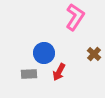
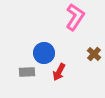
gray rectangle: moved 2 px left, 2 px up
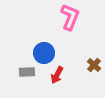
pink L-shape: moved 5 px left; rotated 12 degrees counterclockwise
brown cross: moved 11 px down
red arrow: moved 2 px left, 3 px down
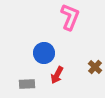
brown cross: moved 1 px right, 2 px down
gray rectangle: moved 12 px down
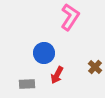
pink L-shape: rotated 12 degrees clockwise
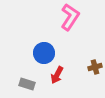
brown cross: rotated 32 degrees clockwise
gray rectangle: rotated 21 degrees clockwise
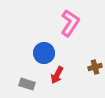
pink L-shape: moved 6 px down
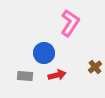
brown cross: rotated 24 degrees counterclockwise
red arrow: rotated 132 degrees counterclockwise
gray rectangle: moved 2 px left, 8 px up; rotated 14 degrees counterclockwise
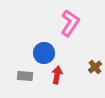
red arrow: rotated 66 degrees counterclockwise
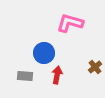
pink L-shape: rotated 108 degrees counterclockwise
